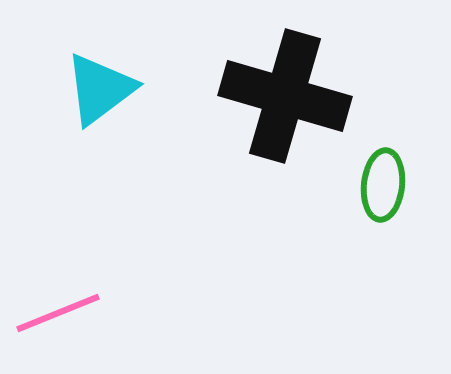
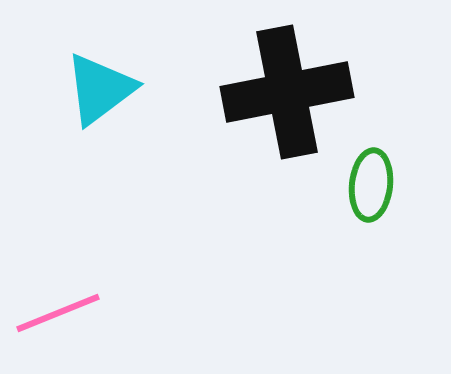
black cross: moved 2 px right, 4 px up; rotated 27 degrees counterclockwise
green ellipse: moved 12 px left
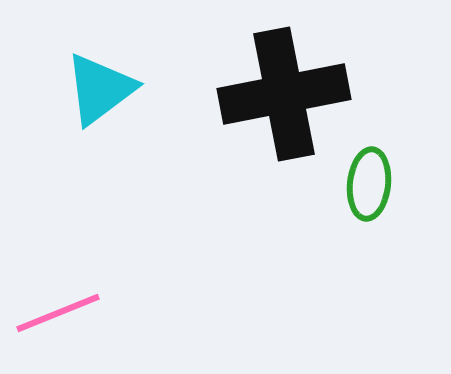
black cross: moved 3 px left, 2 px down
green ellipse: moved 2 px left, 1 px up
